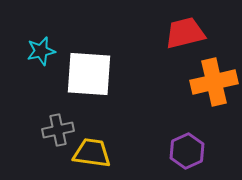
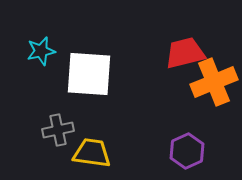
red trapezoid: moved 20 px down
orange cross: rotated 9 degrees counterclockwise
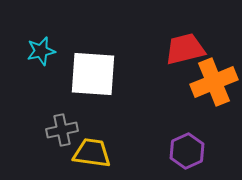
red trapezoid: moved 4 px up
white square: moved 4 px right
gray cross: moved 4 px right
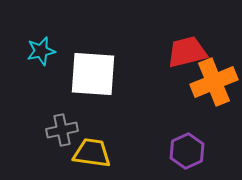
red trapezoid: moved 2 px right, 3 px down
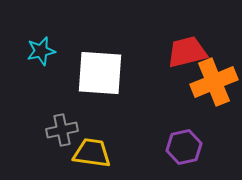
white square: moved 7 px right, 1 px up
purple hexagon: moved 3 px left, 4 px up; rotated 12 degrees clockwise
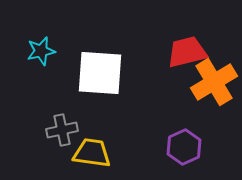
orange cross: rotated 9 degrees counterclockwise
purple hexagon: rotated 12 degrees counterclockwise
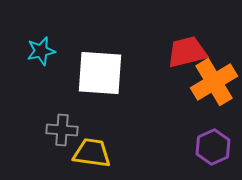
gray cross: rotated 16 degrees clockwise
purple hexagon: moved 29 px right
